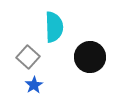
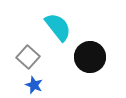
cyan semicircle: moved 4 px right; rotated 36 degrees counterclockwise
blue star: rotated 18 degrees counterclockwise
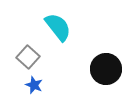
black circle: moved 16 px right, 12 px down
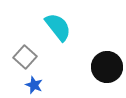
gray square: moved 3 px left
black circle: moved 1 px right, 2 px up
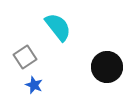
gray square: rotated 15 degrees clockwise
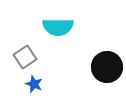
cyan semicircle: rotated 128 degrees clockwise
blue star: moved 1 px up
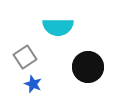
black circle: moved 19 px left
blue star: moved 1 px left
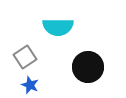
blue star: moved 3 px left, 1 px down
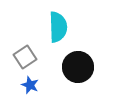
cyan semicircle: rotated 92 degrees counterclockwise
black circle: moved 10 px left
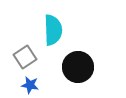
cyan semicircle: moved 5 px left, 3 px down
blue star: rotated 12 degrees counterclockwise
